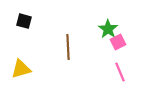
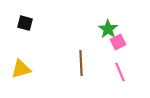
black square: moved 1 px right, 2 px down
brown line: moved 13 px right, 16 px down
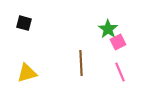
black square: moved 1 px left
yellow triangle: moved 6 px right, 4 px down
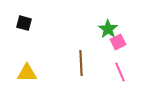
yellow triangle: rotated 15 degrees clockwise
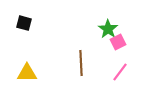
pink line: rotated 60 degrees clockwise
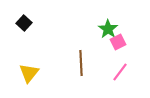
black square: rotated 28 degrees clockwise
yellow triangle: moved 2 px right; rotated 50 degrees counterclockwise
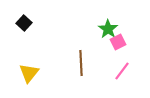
pink line: moved 2 px right, 1 px up
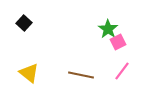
brown line: moved 12 px down; rotated 75 degrees counterclockwise
yellow triangle: rotated 30 degrees counterclockwise
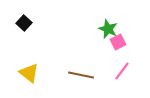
green star: rotated 12 degrees counterclockwise
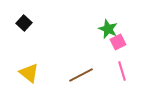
pink line: rotated 54 degrees counterclockwise
brown line: rotated 40 degrees counterclockwise
